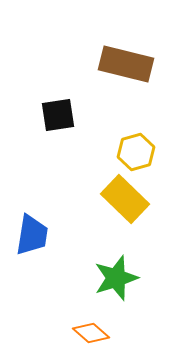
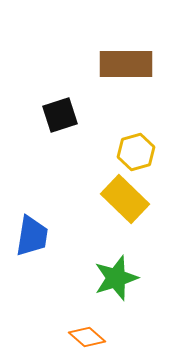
brown rectangle: rotated 14 degrees counterclockwise
black square: moved 2 px right; rotated 9 degrees counterclockwise
blue trapezoid: moved 1 px down
orange diamond: moved 4 px left, 4 px down
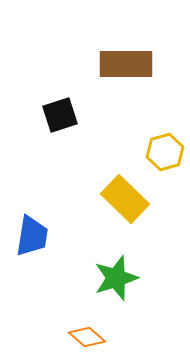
yellow hexagon: moved 29 px right
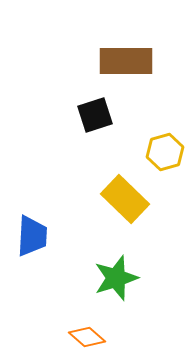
brown rectangle: moved 3 px up
black square: moved 35 px right
blue trapezoid: rotated 6 degrees counterclockwise
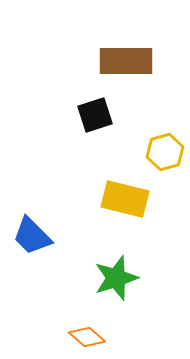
yellow rectangle: rotated 30 degrees counterclockwise
blue trapezoid: rotated 132 degrees clockwise
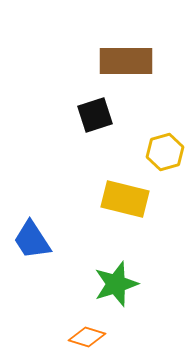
blue trapezoid: moved 4 px down; rotated 12 degrees clockwise
green star: moved 6 px down
orange diamond: rotated 24 degrees counterclockwise
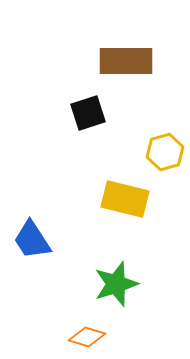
black square: moved 7 px left, 2 px up
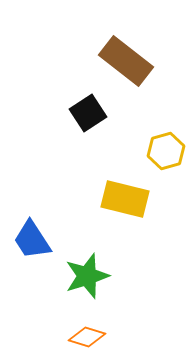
brown rectangle: rotated 38 degrees clockwise
black square: rotated 15 degrees counterclockwise
yellow hexagon: moved 1 px right, 1 px up
green star: moved 29 px left, 8 px up
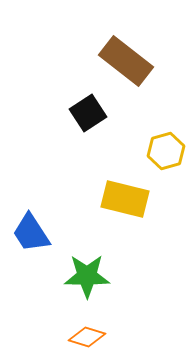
blue trapezoid: moved 1 px left, 7 px up
green star: rotated 18 degrees clockwise
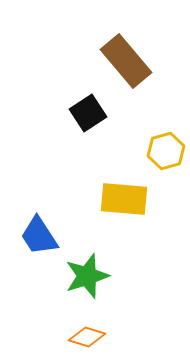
brown rectangle: rotated 12 degrees clockwise
yellow rectangle: moved 1 px left; rotated 9 degrees counterclockwise
blue trapezoid: moved 8 px right, 3 px down
green star: rotated 18 degrees counterclockwise
